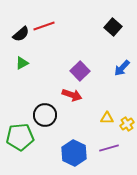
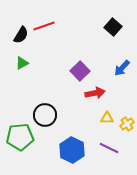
black semicircle: moved 1 px down; rotated 18 degrees counterclockwise
red arrow: moved 23 px right, 2 px up; rotated 30 degrees counterclockwise
purple line: rotated 42 degrees clockwise
blue hexagon: moved 2 px left, 3 px up
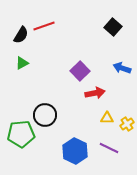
blue arrow: rotated 66 degrees clockwise
green pentagon: moved 1 px right, 3 px up
blue hexagon: moved 3 px right, 1 px down
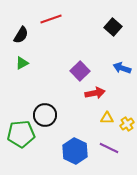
red line: moved 7 px right, 7 px up
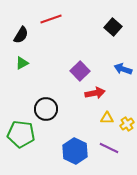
blue arrow: moved 1 px right, 1 px down
black circle: moved 1 px right, 6 px up
green pentagon: rotated 12 degrees clockwise
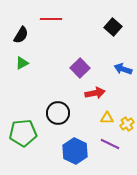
red line: rotated 20 degrees clockwise
purple square: moved 3 px up
black circle: moved 12 px right, 4 px down
green pentagon: moved 2 px right, 1 px up; rotated 12 degrees counterclockwise
purple line: moved 1 px right, 4 px up
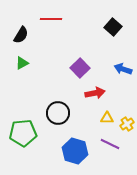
blue hexagon: rotated 10 degrees counterclockwise
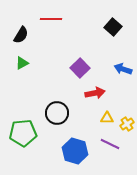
black circle: moved 1 px left
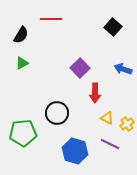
red arrow: rotated 102 degrees clockwise
yellow triangle: rotated 24 degrees clockwise
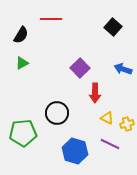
yellow cross: rotated 16 degrees clockwise
